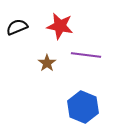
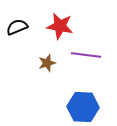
brown star: rotated 18 degrees clockwise
blue hexagon: rotated 20 degrees counterclockwise
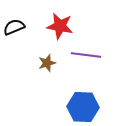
black semicircle: moved 3 px left
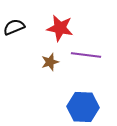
red star: moved 2 px down
brown star: moved 3 px right, 1 px up
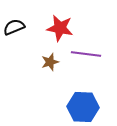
purple line: moved 1 px up
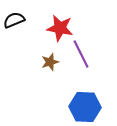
black semicircle: moved 7 px up
purple line: moved 5 px left; rotated 56 degrees clockwise
blue hexagon: moved 2 px right
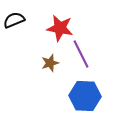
brown star: moved 1 px down
blue hexagon: moved 11 px up
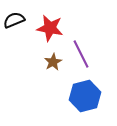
red star: moved 10 px left
brown star: moved 3 px right, 1 px up; rotated 12 degrees counterclockwise
blue hexagon: rotated 16 degrees counterclockwise
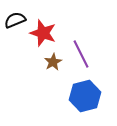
black semicircle: moved 1 px right
red star: moved 7 px left, 5 px down; rotated 8 degrees clockwise
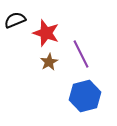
red star: moved 3 px right
brown star: moved 4 px left
